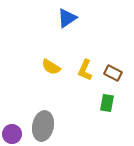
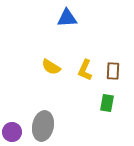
blue triangle: rotated 30 degrees clockwise
brown rectangle: moved 2 px up; rotated 66 degrees clockwise
purple circle: moved 2 px up
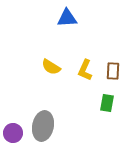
purple circle: moved 1 px right, 1 px down
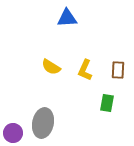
brown rectangle: moved 5 px right, 1 px up
gray ellipse: moved 3 px up
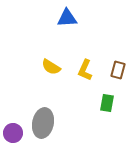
brown rectangle: rotated 12 degrees clockwise
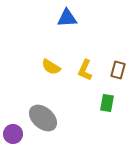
gray ellipse: moved 5 px up; rotated 60 degrees counterclockwise
purple circle: moved 1 px down
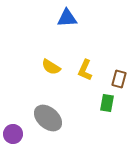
brown rectangle: moved 1 px right, 9 px down
gray ellipse: moved 5 px right
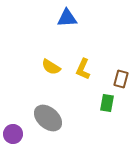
yellow L-shape: moved 2 px left, 1 px up
brown rectangle: moved 2 px right
